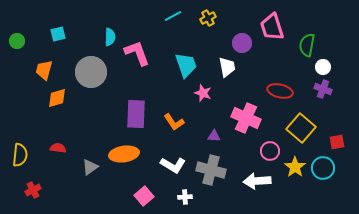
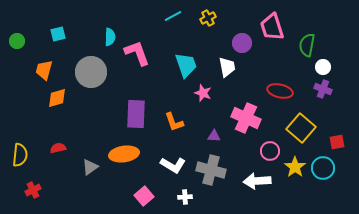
orange L-shape: rotated 15 degrees clockwise
red semicircle: rotated 21 degrees counterclockwise
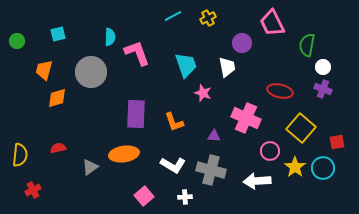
pink trapezoid: moved 4 px up; rotated 8 degrees counterclockwise
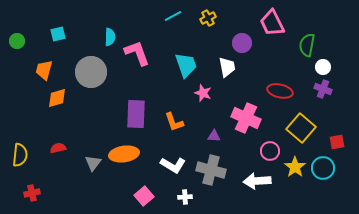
gray triangle: moved 3 px right, 4 px up; rotated 18 degrees counterclockwise
red cross: moved 1 px left, 3 px down; rotated 14 degrees clockwise
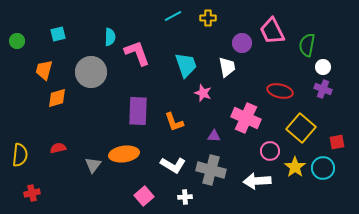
yellow cross: rotated 28 degrees clockwise
pink trapezoid: moved 8 px down
purple rectangle: moved 2 px right, 3 px up
gray triangle: moved 2 px down
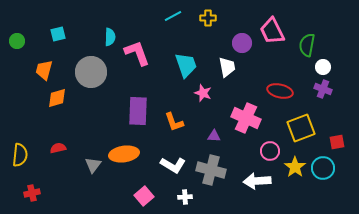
yellow square: rotated 28 degrees clockwise
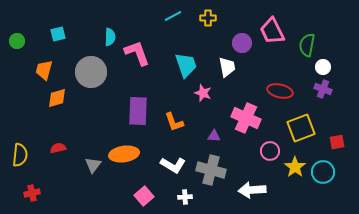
cyan circle: moved 4 px down
white arrow: moved 5 px left, 9 px down
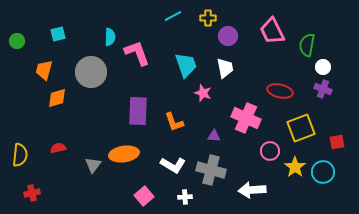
purple circle: moved 14 px left, 7 px up
white trapezoid: moved 2 px left, 1 px down
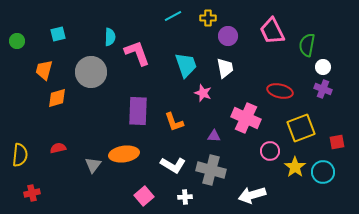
white arrow: moved 5 px down; rotated 12 degrees counterclockwise
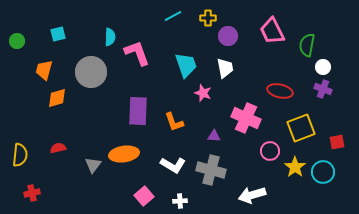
white cross: moved 5 px left, 4 px down
